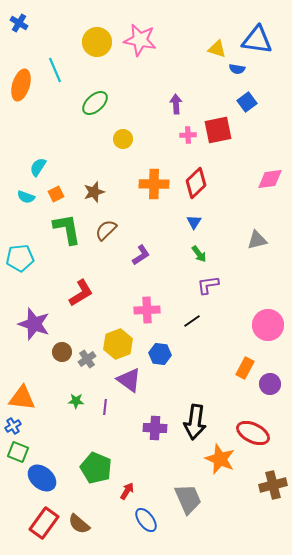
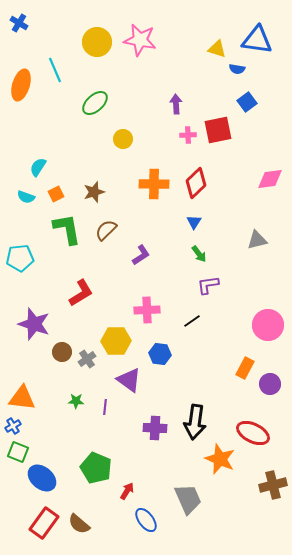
yellow hexagon at (118, 344): moved 2 px left, 3 px up; rotated 20 degrees clockwise
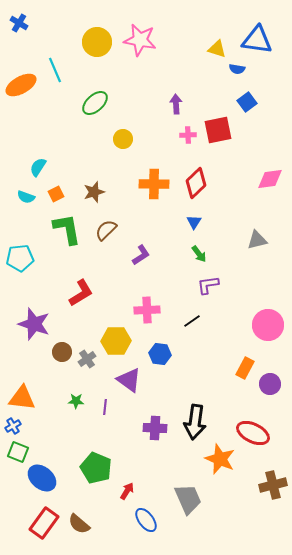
orange ellipse at (21, 85): rotated 44 degrees clockwise
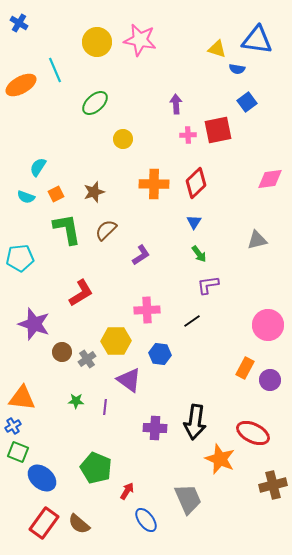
purple circle at (270, 384): moved 4 px up
